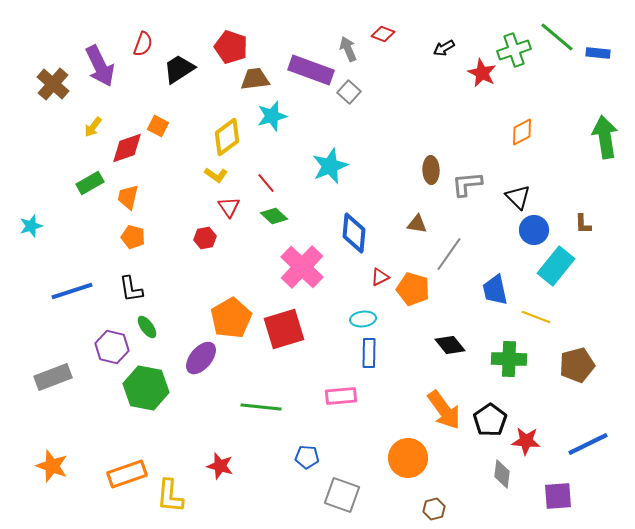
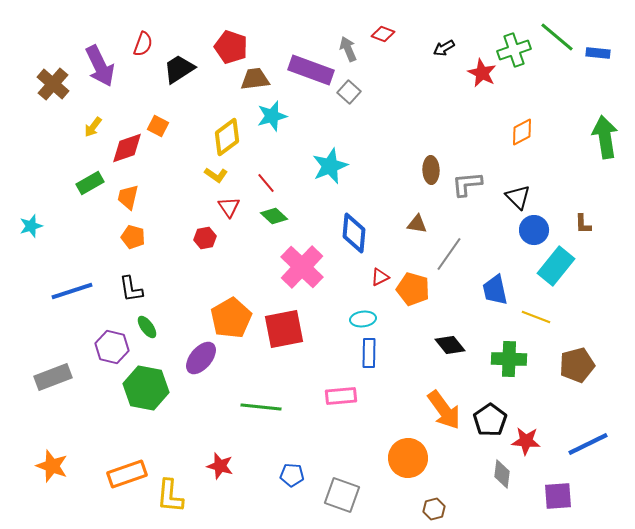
red square at (284, 329): rotated 6 degrees clockwise
blue pentagon at (307, 457): moved 15 px left, 18 px down
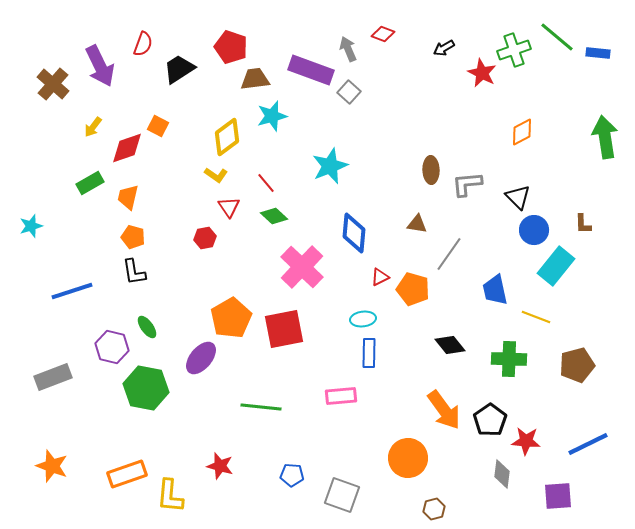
black L-shape at (131, 289): moved 3 px right, 17 px up
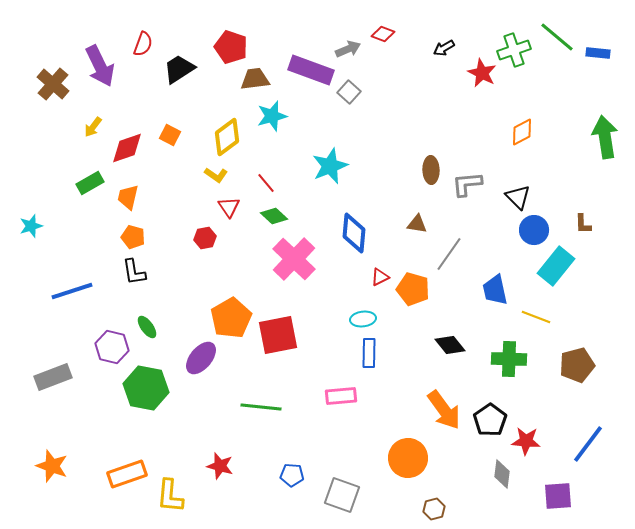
gray arrow at (348, 49): rotated 90 degrees clockwise
orange square at (158, 126): moved 12 px right, 9 px down
pink cross at (302, 267): moved 8 px left, 8 px up
red square at (284, 329): moved 6 px left, 6 px down
blue line at (588, 444): rotated 27 degrees counterclockwise
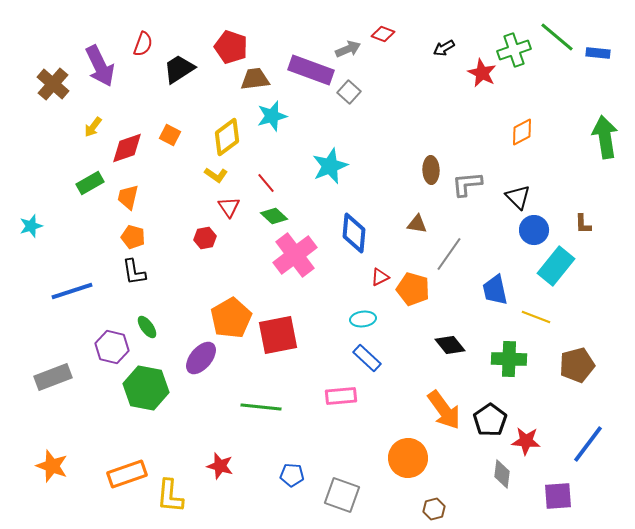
pink cross at (294, 259): moved 1 px right, 4 px up; rotated 9 degrees clockwise
blue rectangle at (369, 353): moved 2 px left, 5 px down; rotated 48 degrees counterclockwise
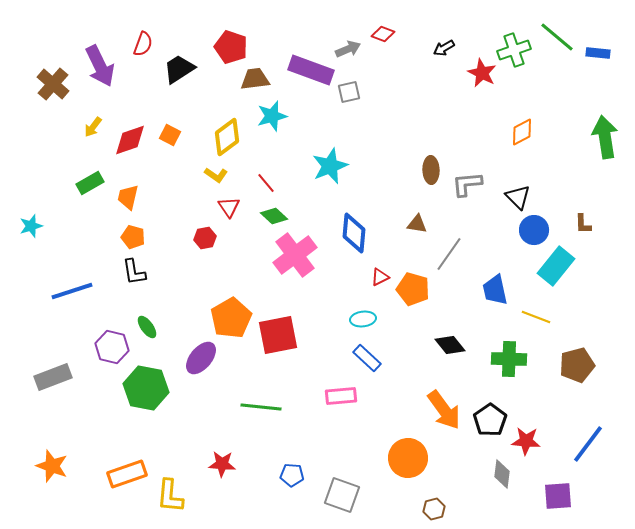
gray square at (349, 92): rotated 35 degrees clockwise
red diamond at (127, 148): moved 3 px right, 8 px up
red star at (220, 466): moved 2 px right, 2 px up; rotated 12 degrees counterclockwise
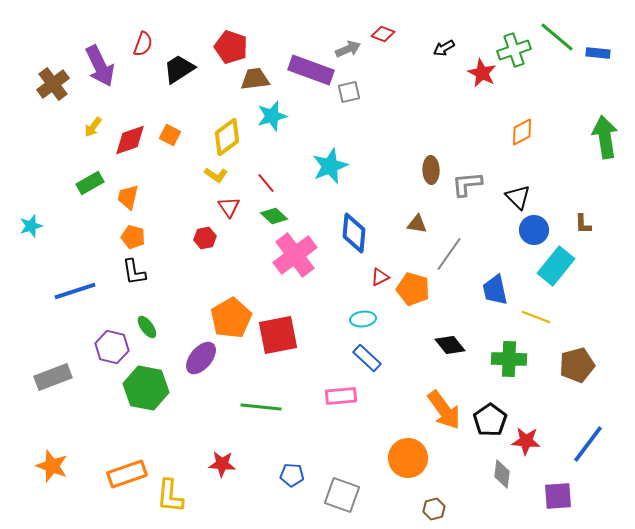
brown cross at (53, 84): rotated 12 degrees clockwise
blue line at (72, 291): moved 3 px right
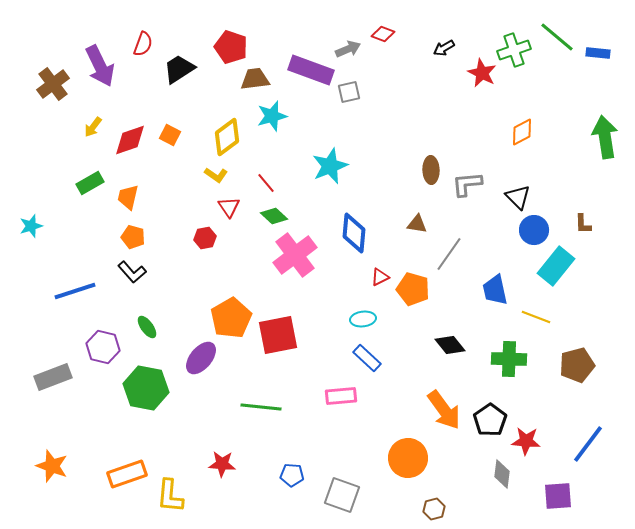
black L-shape at (134, 272): moved 2 px left; rotated 32 degrees counterclockwise
purple hexagon at (112, 347): moved 9 px left
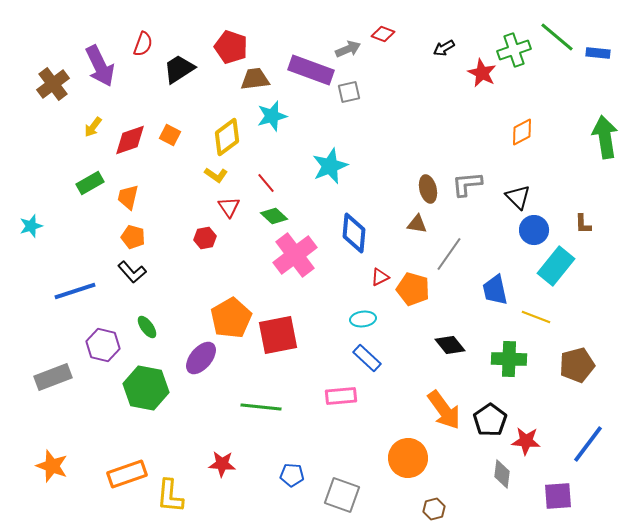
brown ellipse at (431, 170): moved 3 px left, 19 px down; rotated 12 degrees counterclockwise
purple hexagon at (103, 347): moved 2 px up
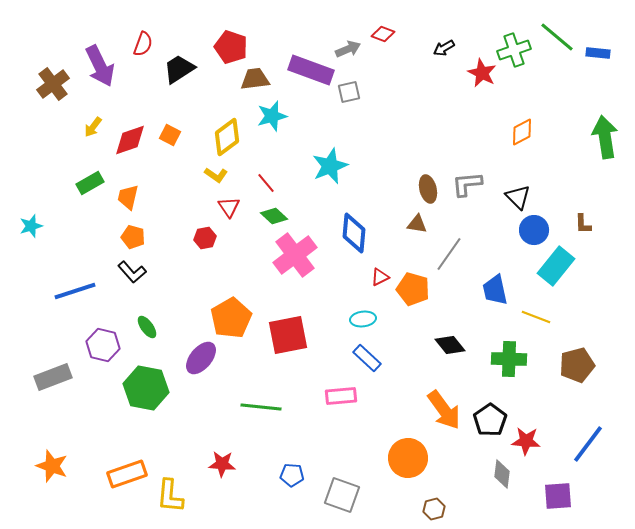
red square at (278, 335): moved 10 px right
